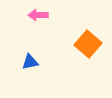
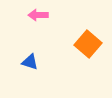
blue triangle: rotated 30 degrees clockwise
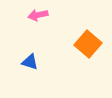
pink arrow: rotated 12 degrees counterclockwise
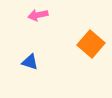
orange square: moved 3 px right
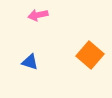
orange square: moved 1 px left, 11 px down
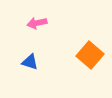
pink arrow: moved 1 px left, 8 px down
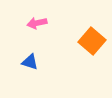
orange square: moved 2 px right, 14 px up
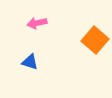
orange square: moved 3 px right, 1 px up
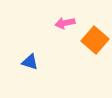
pink arrow: moved 28 px right
